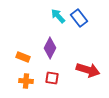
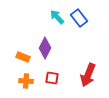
cyan arrow: moved 1 px left, 1 px down
purple diamond: moved 5 px left
red arrow: moved 5 px down; rotated 95 degrees clockwise
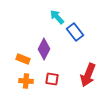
blue rectangle: moved 4 px left, 14 px down
purple diamond: moved 1 px left, 1 px down
orange rectangle: moved 2 px down
red square: moved 1 px down
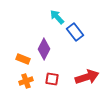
red arrow: moved 1 px left, 2 px down; rotated 130 degrees counterclockwise
orange cross: rotated 24 degrees counterclockwise
